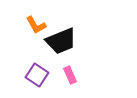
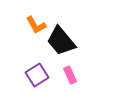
black trapezoid: rotated 72 degrees clockwise
purple square: rotated 25 degrees clockwise
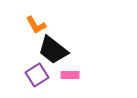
black trapezoid: moved 8 px left, 9 px down; rotated 12 degrees counterclockwise
pink rectangle: rotated 66 degrees counterclockwise
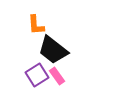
orange L-shape: rotated 25 degrees clockwise
pink rectangle: moved 13 px left, 1 px down; rotated 54 degrees clockwise
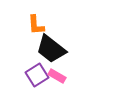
black trapezoid: moved 2 px left, 1 px up
pink rectangle: rotated 24 degrees counterclockwise
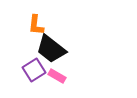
orange L-shape: rotated 10 degrees clockwise
purple square: moved 3 px left, 5 px up
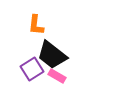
black trapezoid: moved 1 px right, 6 px down
purple square: moved 2 px left, 1 px up
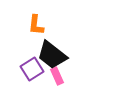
pink rectangle: rotated 36 degrees clockwise
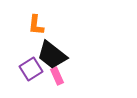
purple square: moved 1 px left
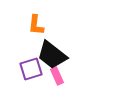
purple square: rotated 15 degrees clockwise
